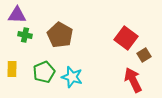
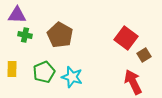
red arrow: moved 2 px down
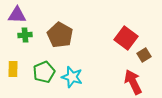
green cross: rotated 16 degrees counterclockwise
yellow rectangle: moved 1 px right
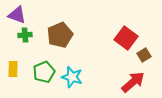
purple triangle: rotated 18 degrees clockwise
brown pentagon: rotated 20 degrees clockwise
red arrow: rotated 75 degrees clockwise
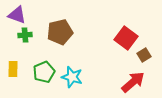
brown pentagon: moved 3 px up; rotated 10 degrees clockwise
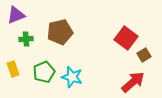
purple triangle: moved 1 px left; rotated 42 degrees counterclockwise
green cross: moved 1 px right, 4 px down
yellow rectangle: rotated 21 degrees counterclockwise
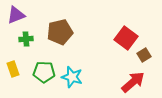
green pentagon: rotated 25 degrees clockwise
